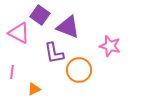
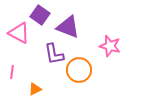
purple L-shape: moved 1 px down
orange triangle: moved 1 px right
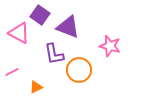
pink line: rotated 56 degrees clockwise
orange triangle: moved 1 px right, 2 px up
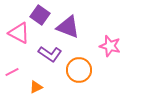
purple L-shape: moved 4 px left; rotated 45 degrees counterclockwise
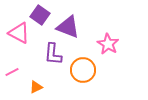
pink star: moved 2 px left, 2 px up; rotated 15 degrees clockwise
purple L-shape: moved 3 px right; rotated 60 degrees clockwise
orange circle: moved 4 px right
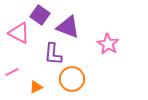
orange circle: moved 11 px left, 9 px down
